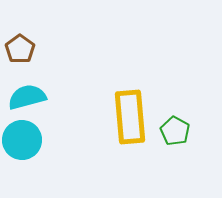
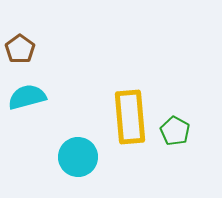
cyan circle: moved 56 px right, 17 px down
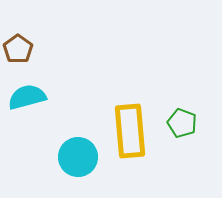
brown pentagon: moved 2 px left
yellow rectangle: moved 14 px down
green pentagon: moved 7 px right, 8 px up; rotated 8 degrees counterclockwise
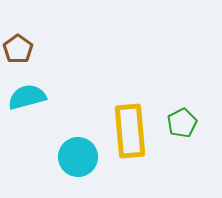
green pentagon: rotated 24 degrees clockwise
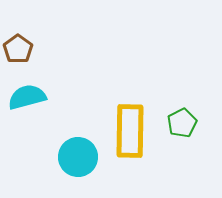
yellow rectangle: rotated 6 degrees clockwise
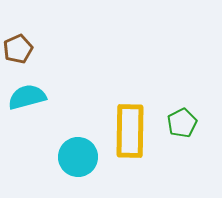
brown pentagon: rotated 12 degrees clockwise
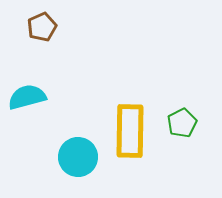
brown pentagon: moved 24 px right, 22 px up
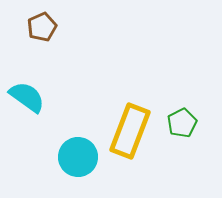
cyan semicircle: rotated 51 degrees clockwise
yellow rectangle: rotated 20 degrees clockwise
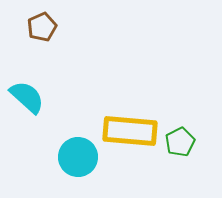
cyan semicircle: rotated 6 degrees clockwise
green pentagon: moved 2 px left, 19 px down
yellow rectangle: rotated 74 degrees clockwise
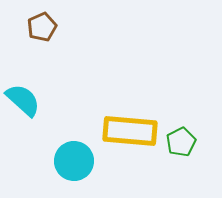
cyan semicircle: moved 4 px left, 3 px down
green pentagon: moved 1 px right
cyan circle: moved 4 px left, 4 px down
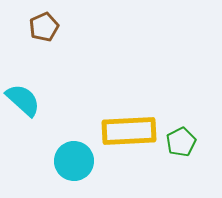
brown pentagon: moved 2 px right
yellow rectangle: moved 1 px left; rotated 8 degrees counterclockwise
